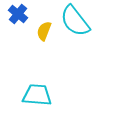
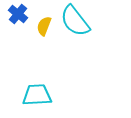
yellow semicircle: moved 5 px up
cyan trapezoid: rotated 8 degrees counterclockwise
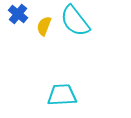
cyan trapezoid: moved 25 px right
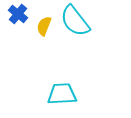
cyan trapezoid: moved 1 px up
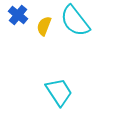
blue cross: moved 1 px down
cyan trapezoid: moved 3 px left, 2 px up; rotated 60 degrees clockwise
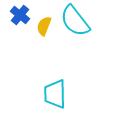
blue cross: moved 2 px right
cyan trapezoid: moved 4 px left, 2 px down; rotated 148 degrees counterclockwise
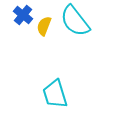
blue cross: moved 3 px right
cyan trapezoid: rotated 16 degrees counterclockwise
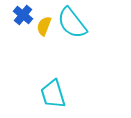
cyan semicircle: moved 3 px left, 2 px down
cyan trapezoid: moved 2 px left
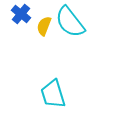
blue cross: moved 2 px left, 1 px up
cyan semicircle: moved 2 px left, 1 px up
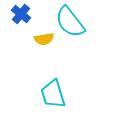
yellow semicircle: moved 13 px down; rotated 120 degrees counterclockwise
